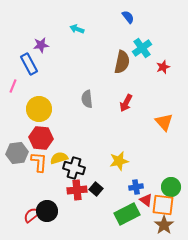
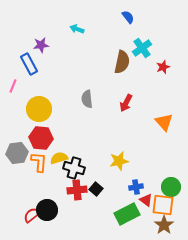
black circle: moved 1 px up
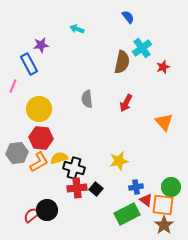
orange L-shape: rotated 55 degrees clockwise
red cross: moved 2 px up
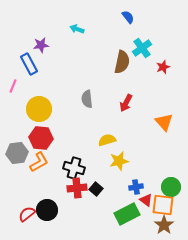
yellow semicircle: moved 48 px right, 18 px up
red semicircle: moved 5 px left, 1 px up
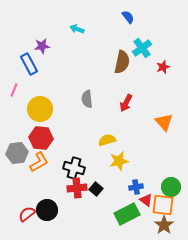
purple star: moved 1 px right, 1 px down
pink line: moved 1 px right, 4 px down
yellow circle: moved 1 px right
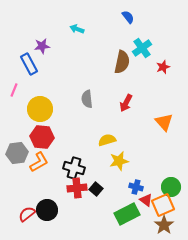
red hexagon: moved 1 px right, 1 px up
blue cross: rotated 24 degrees clockwise
orange square: rotated 30 degrees counterclockwise
